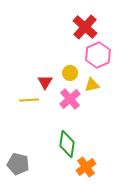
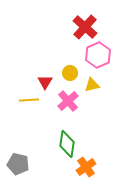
pink cross: moved 2 px left, 2 px down
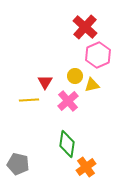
yellow circle: moved 5 px right, 3 px down
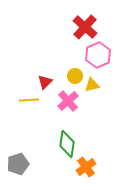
red triangle: rotated 14 degrees clockwise
gray pentagon: rotated 30 degrees counterclockwise
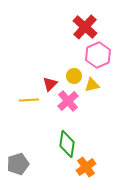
yellow circle: moved 1 px left
red triangle: moved 5 px right, 2 px down
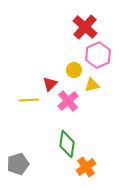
yellow circle: moved 6 px up
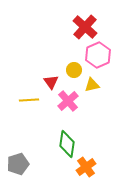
red triangle: moved 1 px right, 2 px up; rotated 21 degrees counterclockwise
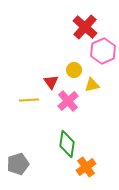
pink hexagon: moved 5 px right, 4 px up
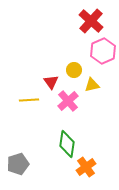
red cross: moved 6 px right, 6 px up
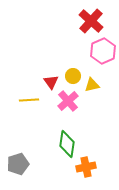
yellow circle: moved 1 px left, 6 px down
orange cross: rotated 24 degrees clockwise
